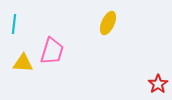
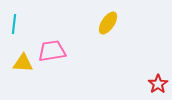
yellow ellipse: rotated 10 degrees clockwise
pink trapezoid: rotated 116 degrees counterclockwise
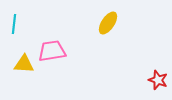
yellow triangle: moved 1 px right, 1 px down
red star: moved 4 px up; rotated 18 degrees counterclockwise
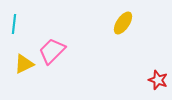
yellow ellipse: moved 15 px right
pink trapezoid: rotated 36 degrees counterclockwise
yellow triangle: rotated 30 degrees counterclockwise
